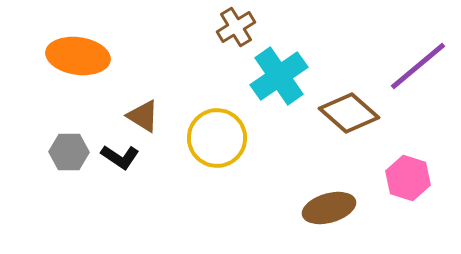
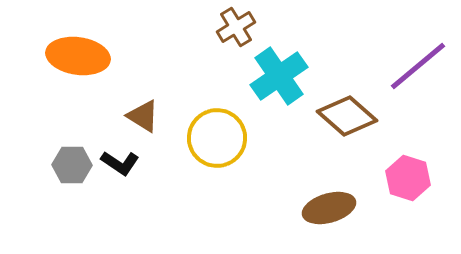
brown diamond: moved 2 px left, 3 px down
gray hexagon: moved 3 px right, 13 px down
black L-shape: moved 6 px down
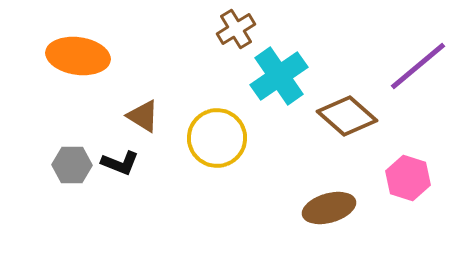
brown cross: moved 2 px down
black L-shape: rotated 12 degrees counterclockwise
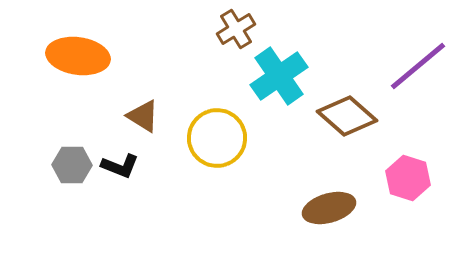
black L-shape: moved 3 px down
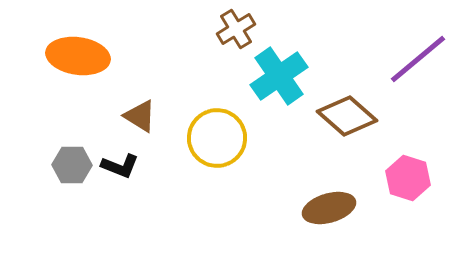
purple line: moved 7 px up
brown triangle: moved 3 px left
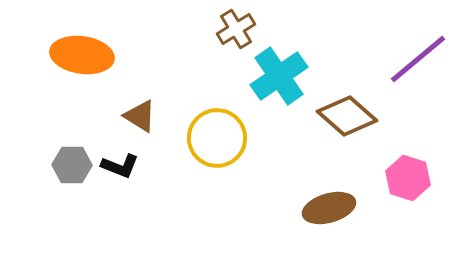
orange ellipse: moved 4 px right, 1 px up
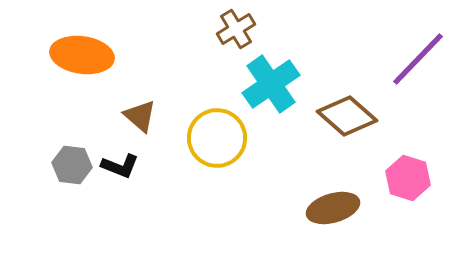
purple line: rotated 6 degrees counterclockwise
cyan cross: moved 8 px left, 8 px down
brown triangle: rotated 9 degrees clockwise
gray hexagon: rotated 6 degrees clockwise
brown ellipse: moved 4 px right
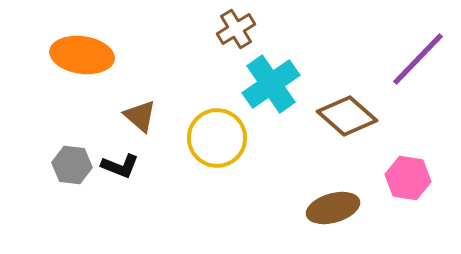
pink hexagon: rotated 9 degrees counterclockwise
